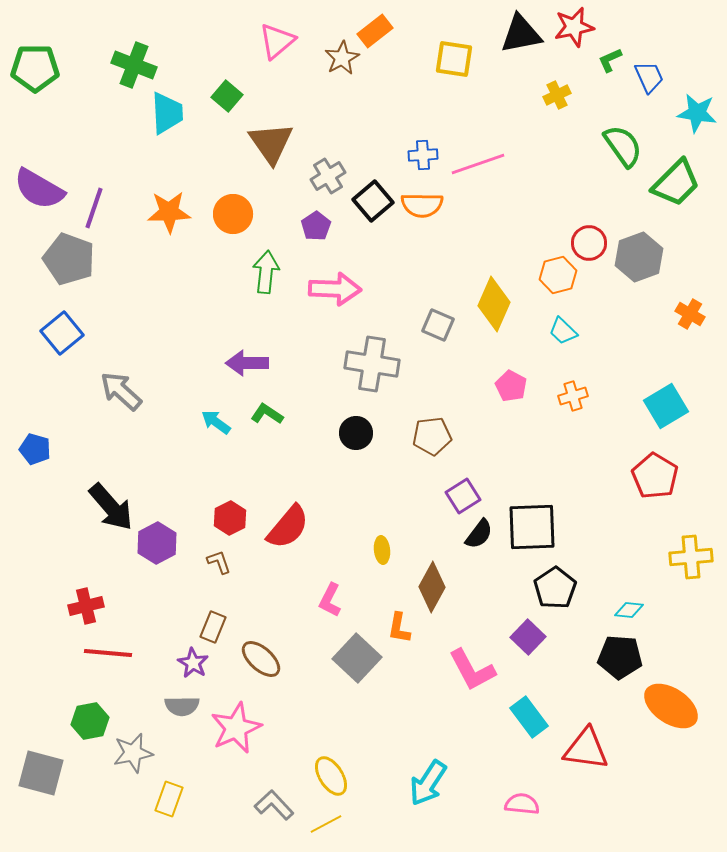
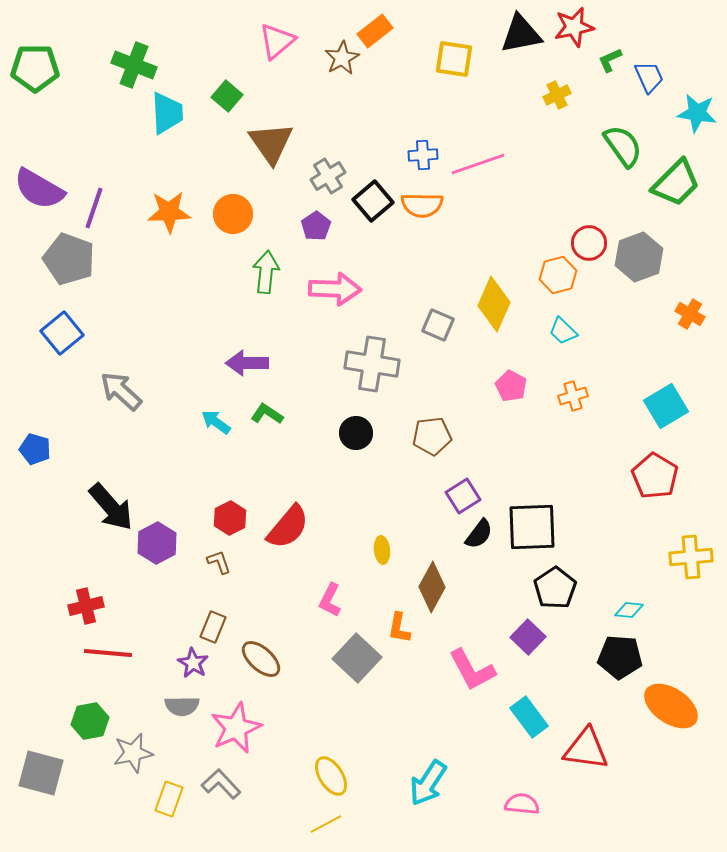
gray L-shape at (274, 805): moved 53 px left, 21 px up
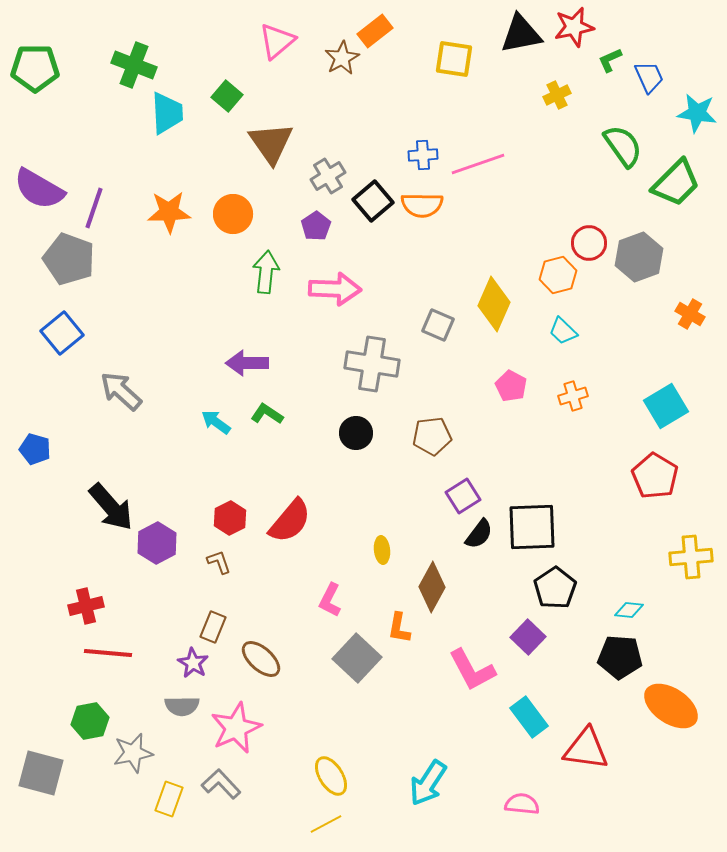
red semicircle at (288, 527): moved 2 px right, 6 px up
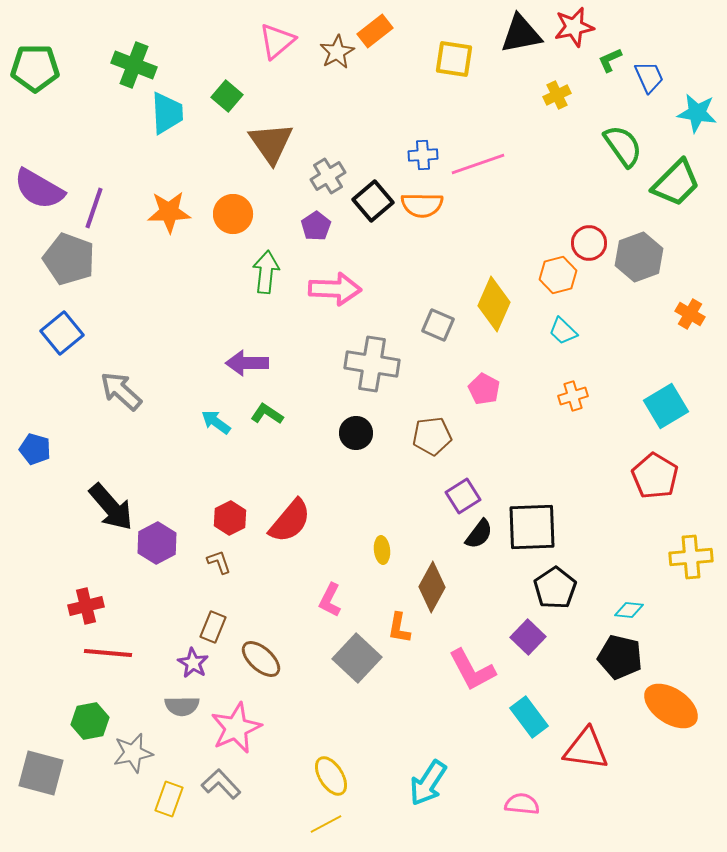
brown star at (342, 58): moved 5 px left, 6 px up
pink pentagon at (511, 386): moved 27 px left, 3 px down
black pentagon at (620, 657): rotated 9 degrees clockwise
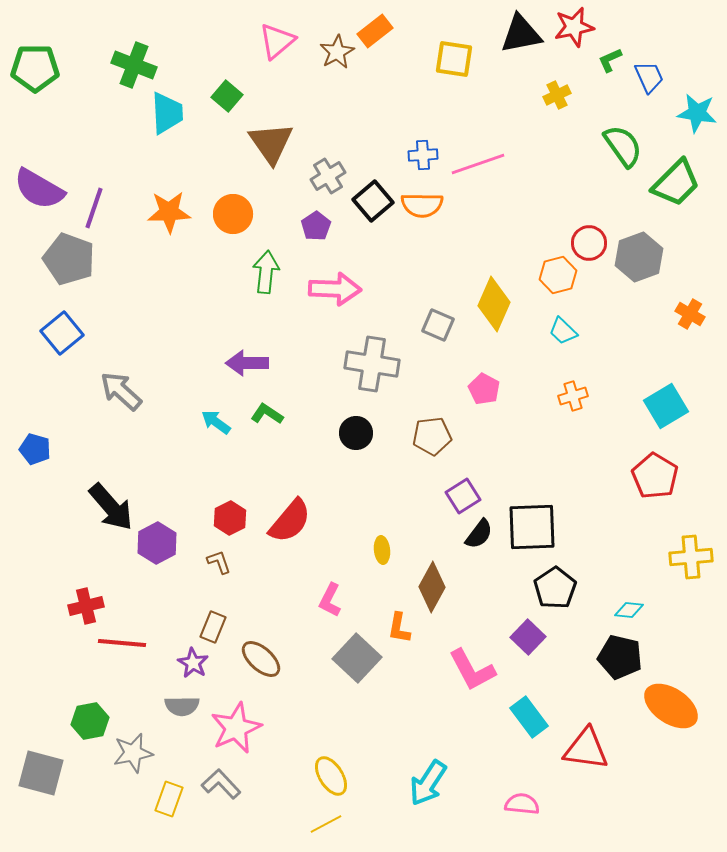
red line at (108, 653): moved 14 px right, 10 px up
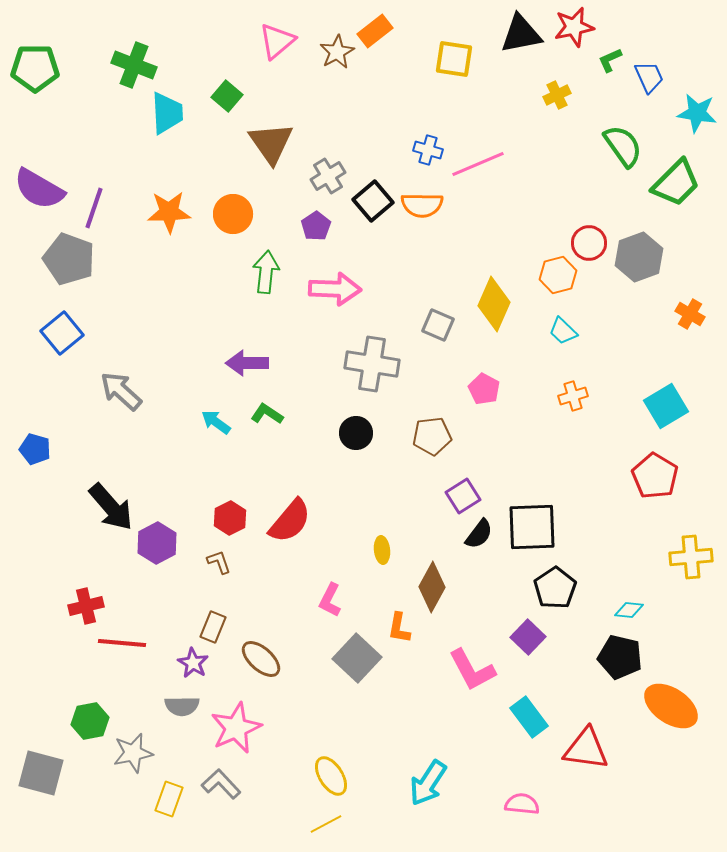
blue cross at (423, 155): moved 5 px right, 5 px up; rotated 20 degrees clockwise
pink line at (478, 164): rotated 4 degrees counterclockwise
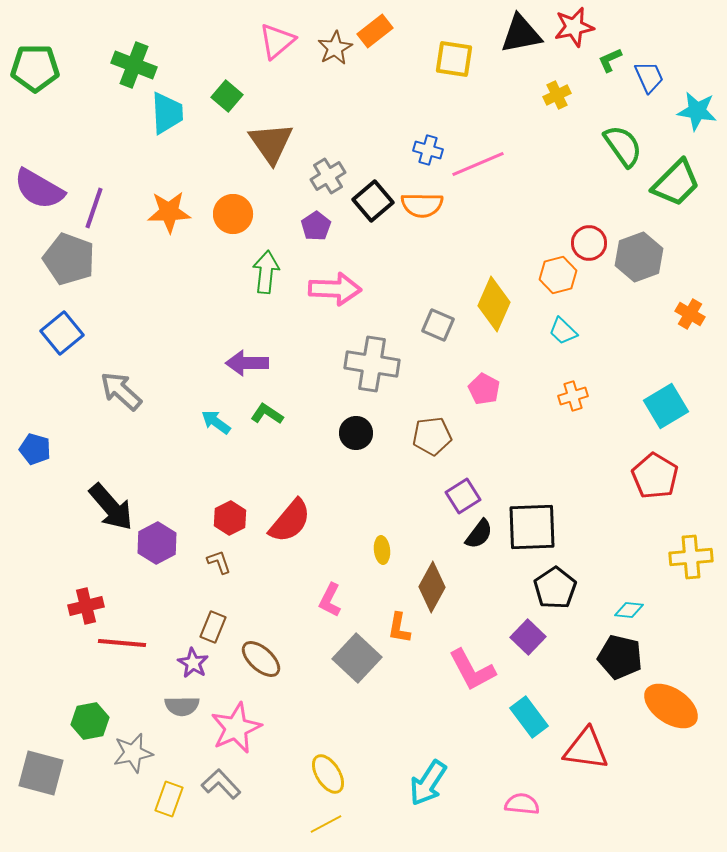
brown star at (337, 52): moved 2 px left, 4 px up
cyan star at (697, 113): moved 2 px up
yellow ellipse at (331, 776): moved 3 px left, 2 px up
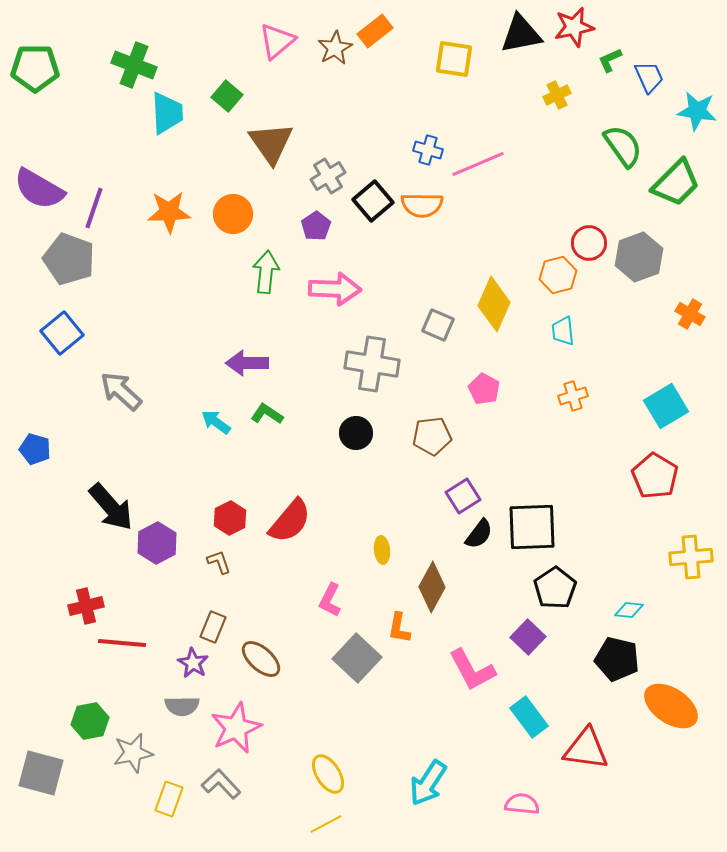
cyan trapezoid at (563, 331): rotated 40 degrees clockwise
black pentagon at (620, 657): moved 3 px left, 2 px down
